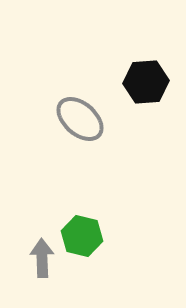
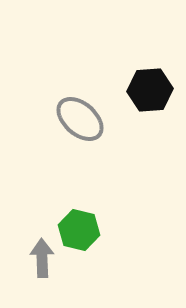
black hexagon: moved 4 px right, 8 px down
green hexagon: moved 3 px left, 6 px up
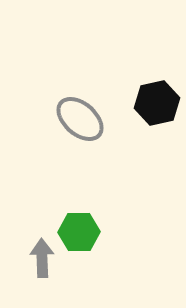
black hexagon: moved 7 px right, 13 px down; rotated 9 degrees counterclockwise
green hexagon: moved 2 px down; rotated 15 degrees counterclockwise
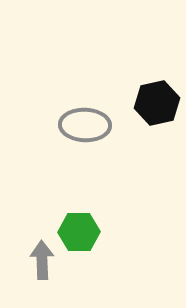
gray ellipse: moved 5 px right, 6 px down; rotated 39 degrees counterclockwise
gray arrow: moved 2 px down
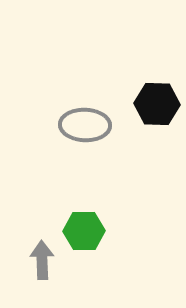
black hexagon: moved 1 px down; rotated 15 degrees clockwise
green hexagon: moved 5 px right, 1 px up
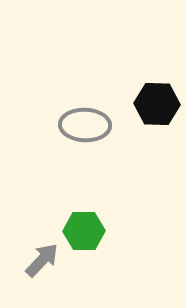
gray arrow: rotated 45 degrees clockwise
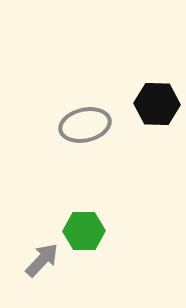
gray ellipse: rotated 15 degrees counterclockwise
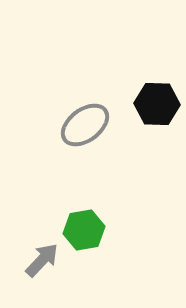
gray ellipse: rotated 24 degrees counterclockwise
green hexagon: moved 1 px up; rotated 9 degrees counterclockwise
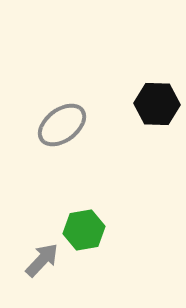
gray ellipse: moved 23 px left
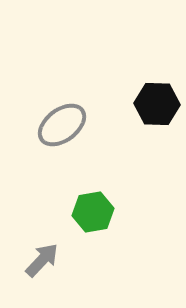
green hexagon: moved 9 px right, 18 px up
